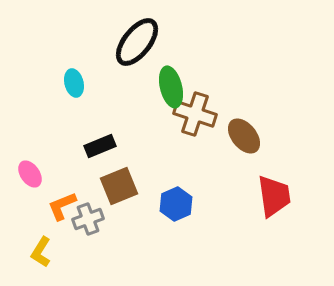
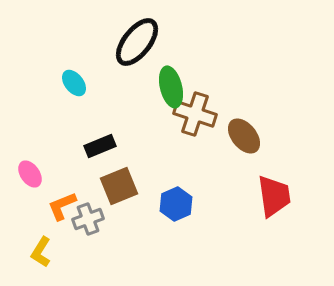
cyan ellipse: rotated 24 degrees counterclockwise
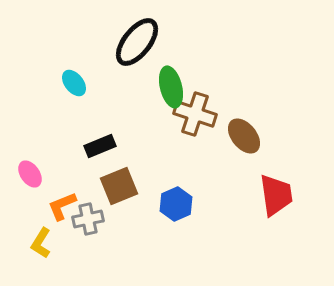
red trapezoid: moved 2 px right, 1 px up
gray cross: rotated 8 degrees clockwise
yellow L-shape: moved 9 px up
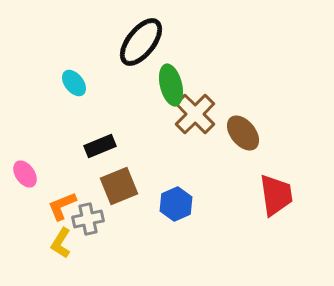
black ellipse: moved 4 px right
green ellipse: moved 2 px up
brown cross: rotated 27 degrees clockwise
brown ellipse: moved 1 px left, 3 px up
pink ellipse: moved 5 px left
yellow L-shape: moved 20 px right
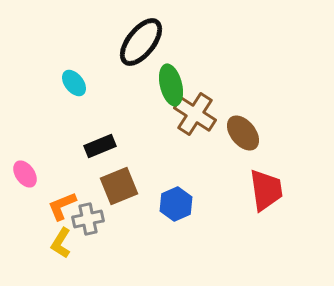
brown cross: rotated 12 degrees counterclockwise
red trapezoid: moved 10 px left, 5 px up
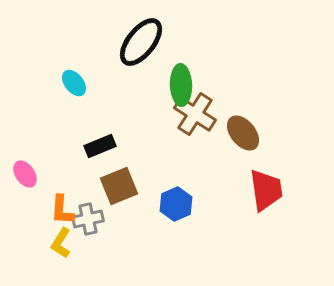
green ellipse: moved 10 px right; rotated 12 degrees clockwise
orange L-shape: moved 4 px down; rotated 64 degrees counterclockwise
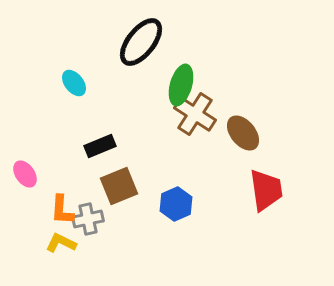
green ellipse: rotated 18 degrees clockwise
yellow L-shape: rotated 84 degrees clockwise
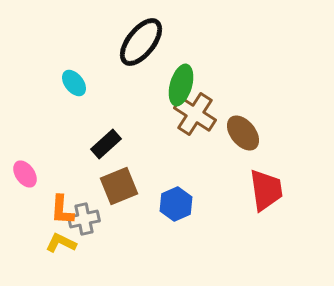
black rectangle: moved 6 px right, 2 px up; rotated 20 degrees counterclockwise
gray cross: moved 4 px left
